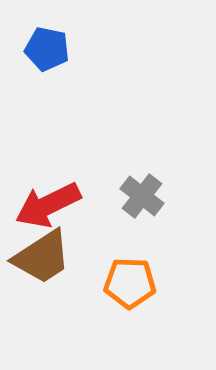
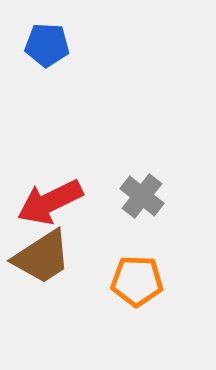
blue pentagon: moved 4 px up; rotated 9 degrees counterclockwise
red arrow: moved 2 px right, 3 px up
orange pentagon: moved 7 px right, 2 px up
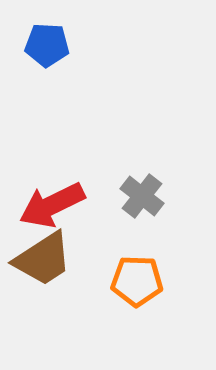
red arrow: moved 2 px right, 3 px down
brown trapezoid: moved 1 px right, 2 px down
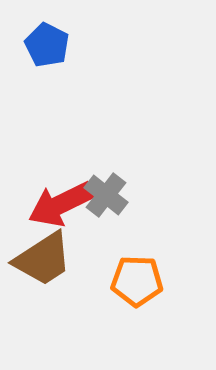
blue pentagon: rotated 24 degrees clockwise
gray cross: moved 36 px left, 1 px up
red arrow: moved 9 px right, 1 px up
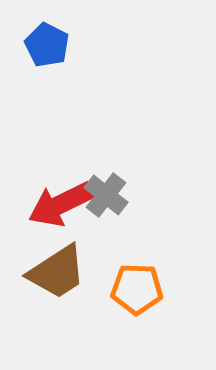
brown trapezoid: moved 14 px right, 13 px down
orange pentagon: moved 8 px down
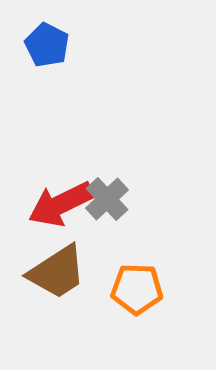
gray cross: moved 1 px right, 4 px down; rotated 9 degrees clockwise
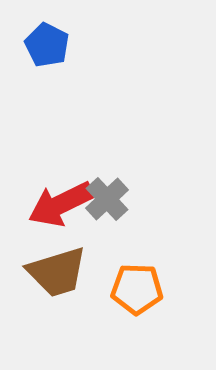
brown trapezoid: rotated 16 degrees clockwise
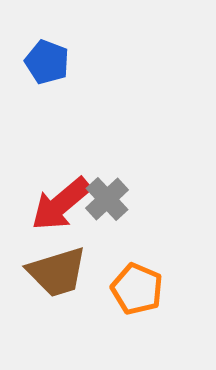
blue pentagon: moved 17 px down; rotated 6 degrees counterclockwise
red arrow: rotated 14 degrees counterclockwise
orange pentagon: rotated 21 degrees clockwise
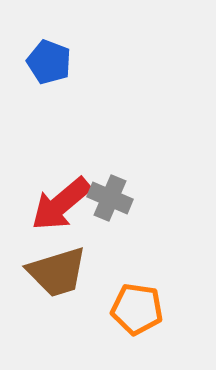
blue pentagon: moved 2 px right
gray cross: moved 3 px right, 1 px up; rotated 24 degrees counterclockwise
orange pentagon: moved 20 px down; rotated 15 degrees counterclockwise
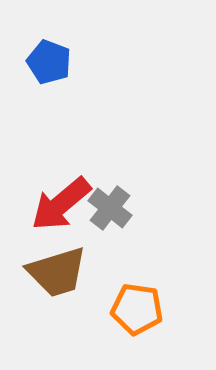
gray cross: moved 10 px down; rotated 15 degrees clockwise
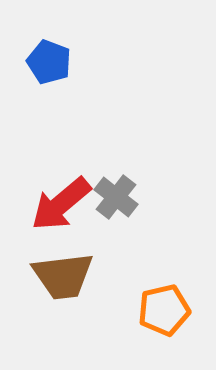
gray cross: moved 6 px right, 11 px up
brown trapezoid: moved 6 px right, 4 px down; rotated 10 degrees clockwise
orange pentagon: moved 27 px right, 1 px down; rotated 21 degrees counterclockwise
